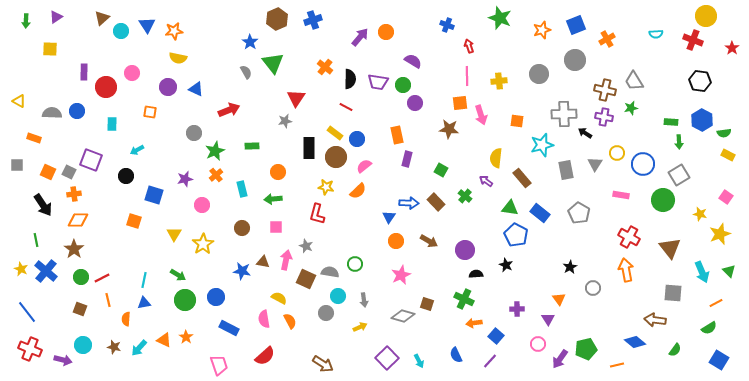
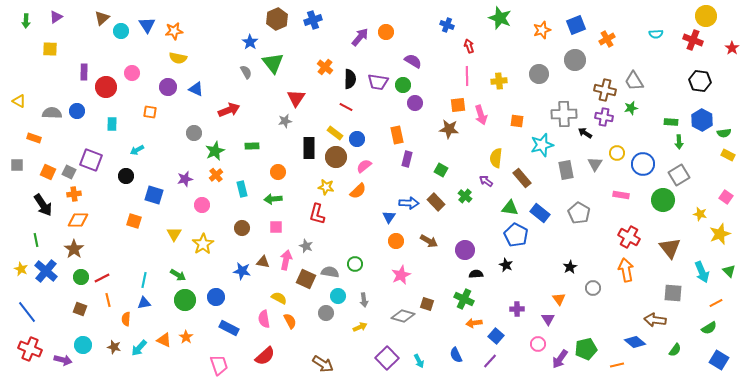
orange square at (460, 103): moved 2 px left, 2 px down
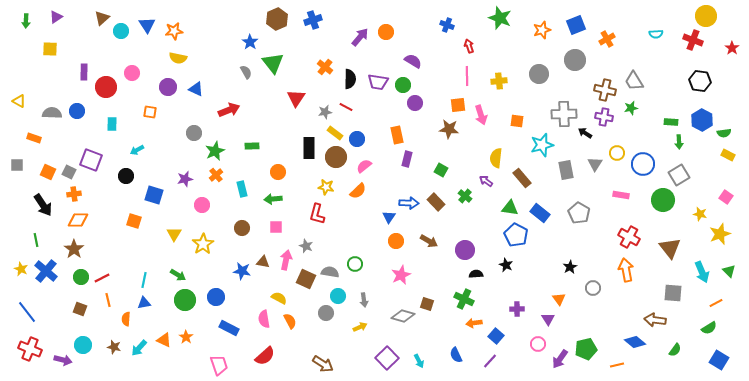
gray star at (285, 121): moved 40 px right, 9 px up
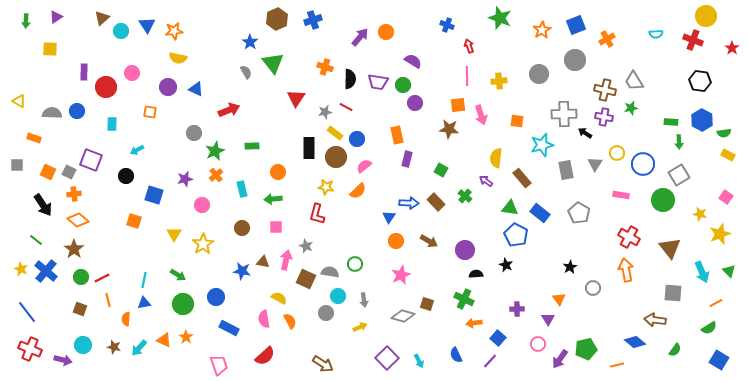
orange star at (542, 30): rotated 12 degrees counterclockwise
orange cross at (325, 67): rotated 21 degrees counterclockwise
orange diamond at (78, 220): rotated 40 degrees clockwise
green line at (36, 240): rotated 40 degrees counterclockwise
green circle at (185, 300): moved 2 px left, 4 px down
blue square at (496, 336): moved 2 px right, 2 px down
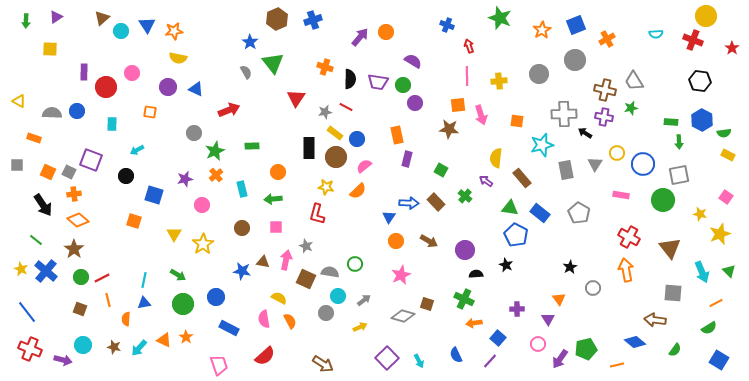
gray square at (679, 175): rotated 20 degrees clockwise
gray arrow at (364, 300): rotated 120 degrees counterclockwise
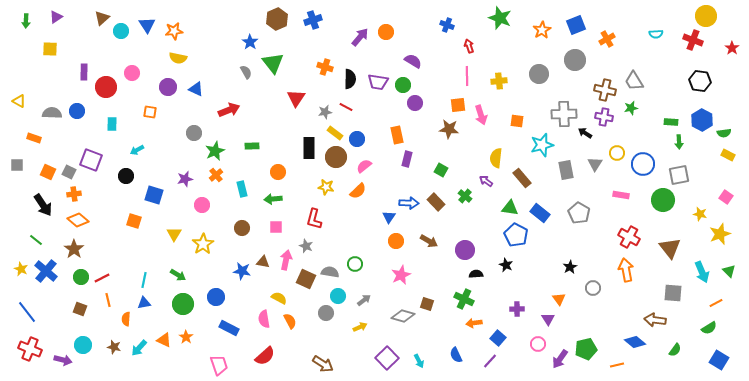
red L-shape at (317, 214): moved 3 px left, 5 px down
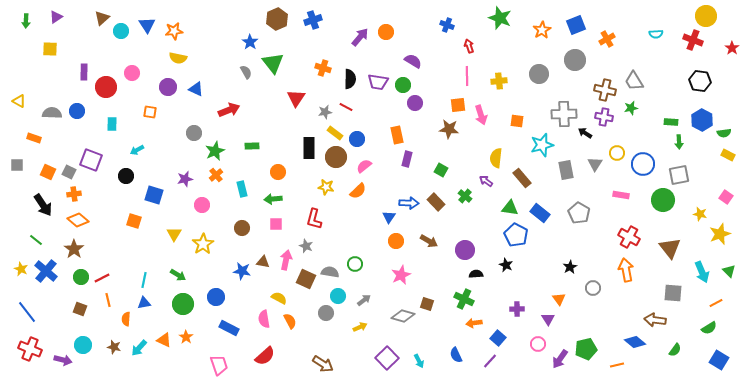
orange cross at (325, 67): moved 2 px left, 1 px down
pink square at (276, 227): moved 3 px up
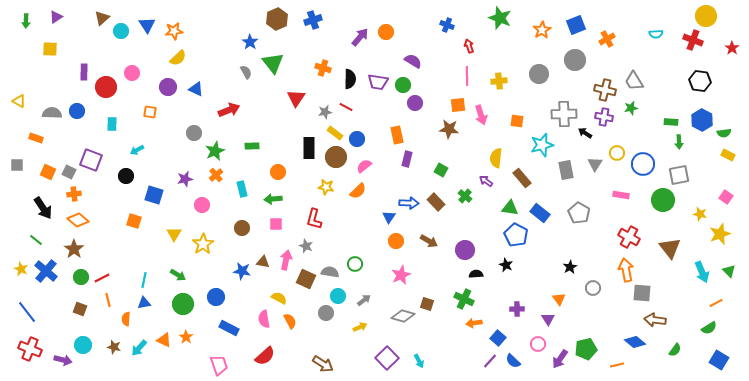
yellow semicircle at (178, 58): rotated 54 degrees counterclockwise
orange rectangle at (34, 138): moved 2 px right
black arrow at (43, 205): moved 3 px down
gray square at (673, 293): moved 31 px left
blue semicircle at (456, 355): moved 57 px right, 6 px down; rotated 21 degrees counterclockwise
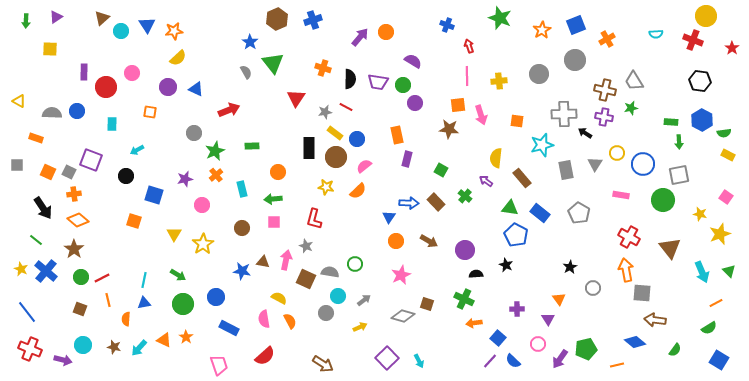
pink square at (276, 224): moved 2 px left, 2 px up
